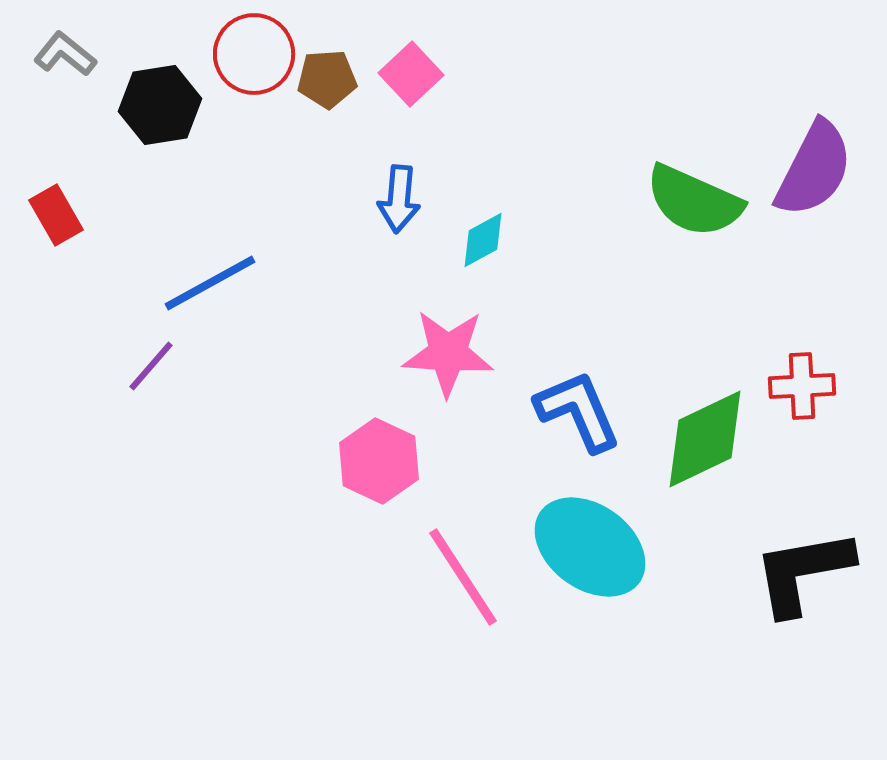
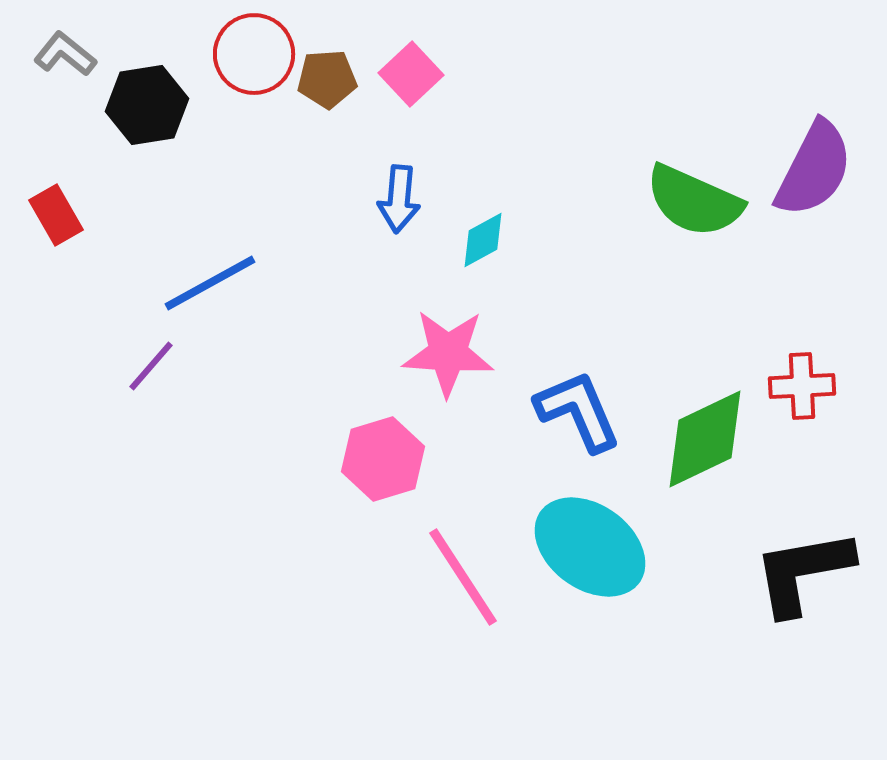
black hexagon: moved 13 px left
pink hexagon: moved 4 px right, 2 px up; rotated 18 degrees clockwise
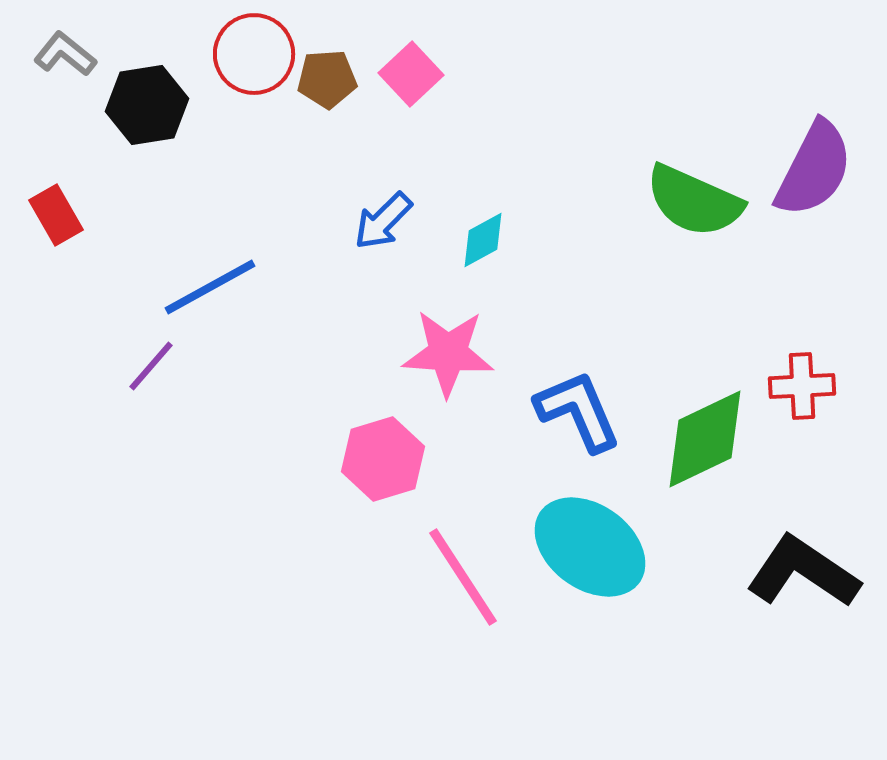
blue arrow: moved 16 px left, 22 px down; rotated 40 degrees clockwise
blue line: moved 4 px down
black L-shape: rotated 44 degrees clockwise
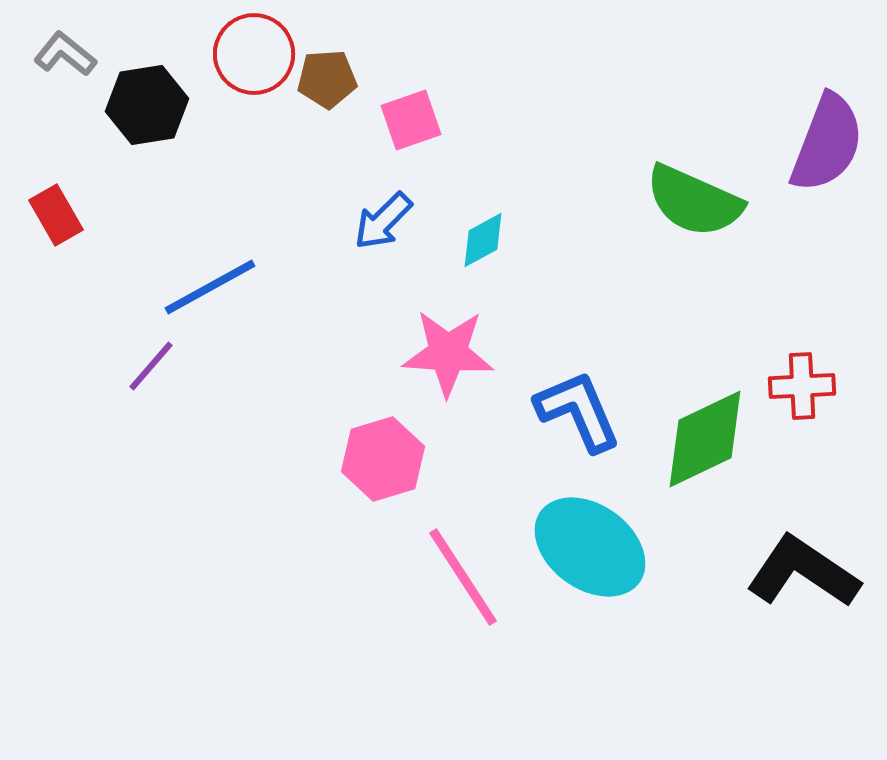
pink square: moved 46 px down; rotated 24 degrees clockwise
purple semicircle: moved 13 px right, 26 px up; rotated 6 degrees counterclockwise
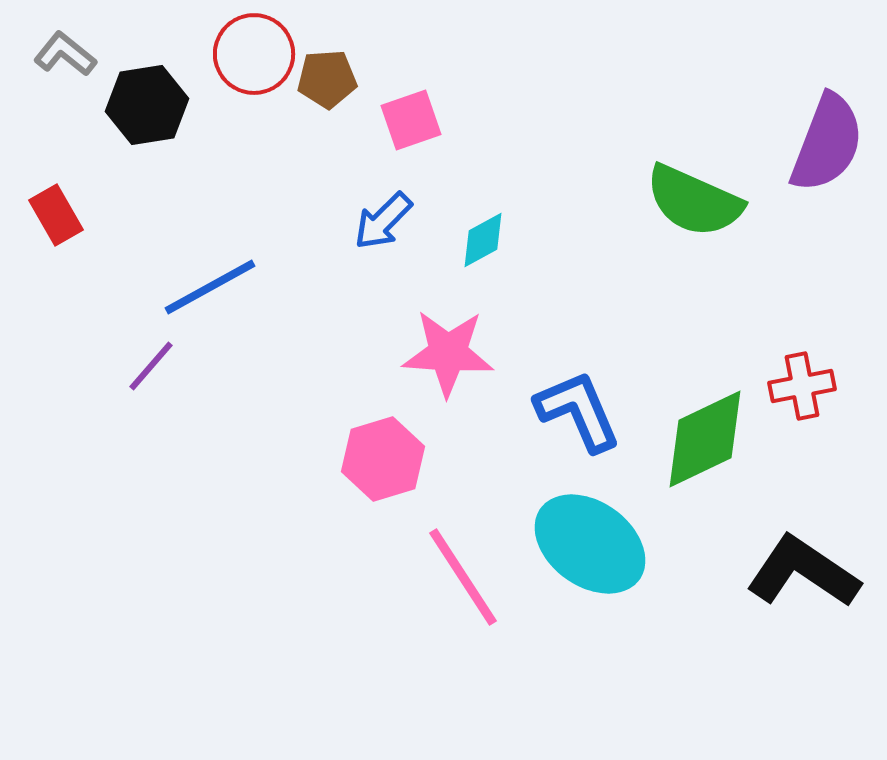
red cross: rotated 8 degrees counterclockwise
cyan ellipse: moved 3 px up
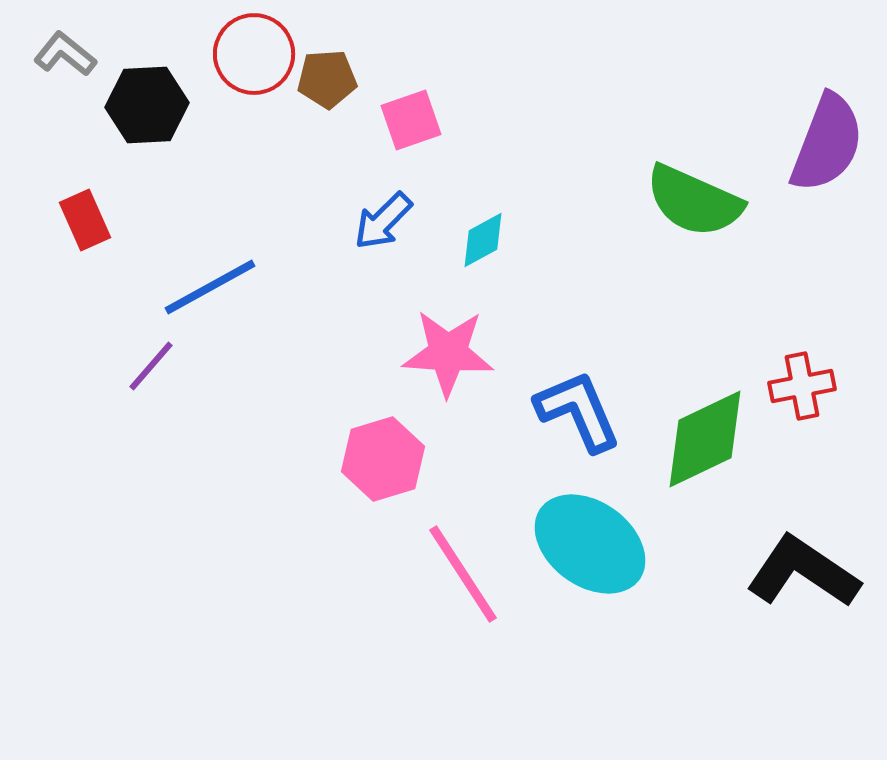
black hexagon: rotated 6 degrees clockwise
red rectangle: moved 29 px right, 5 px down; rotated 6 degrees clockwise
pink line: moved 3 px up
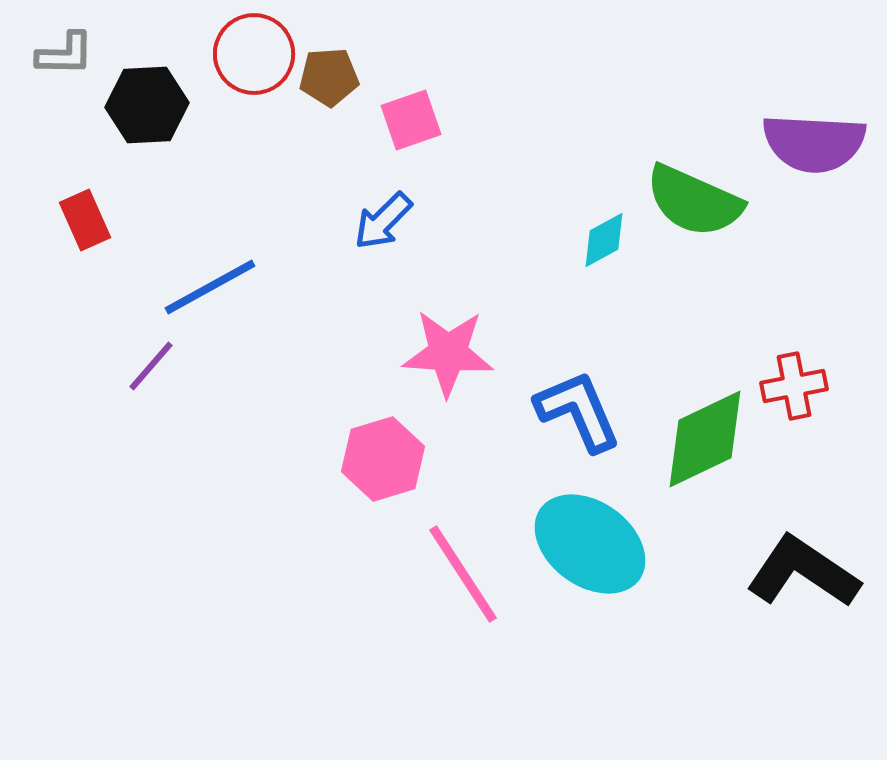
gray L-shape: rotated 142 degrees clockwise
brown pentagon: moved 2 px right, 2 px up
purple semicircle: moved 13 px left; rotated 72 degrees clockwise
cyan diamond: moved 121 px right
red cross: moved 8 px left
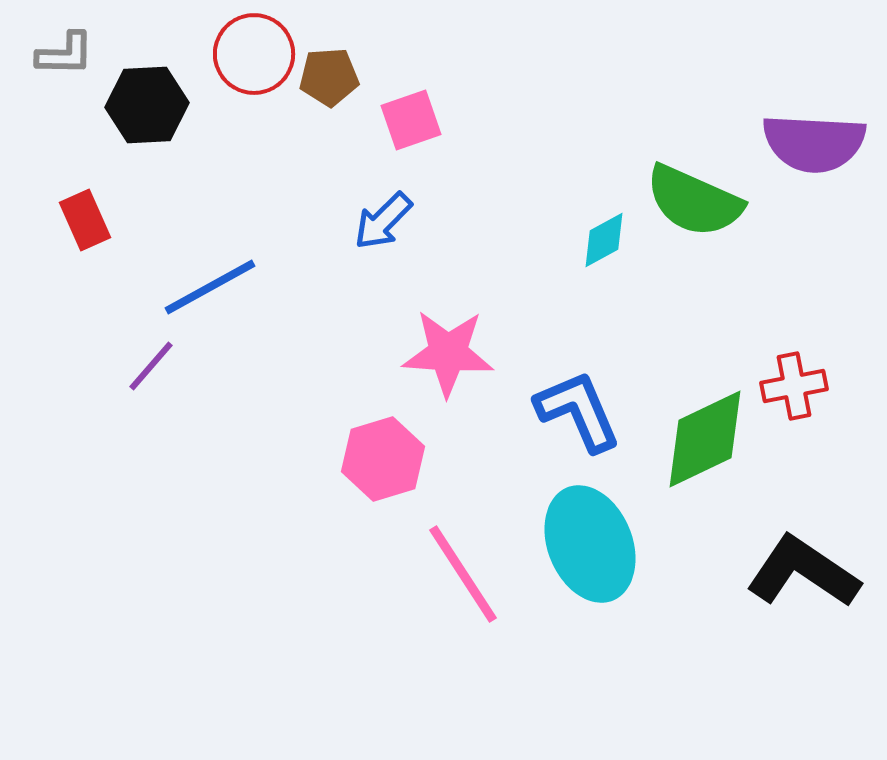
cyan ellipse: rotated 32 degrees clockwise
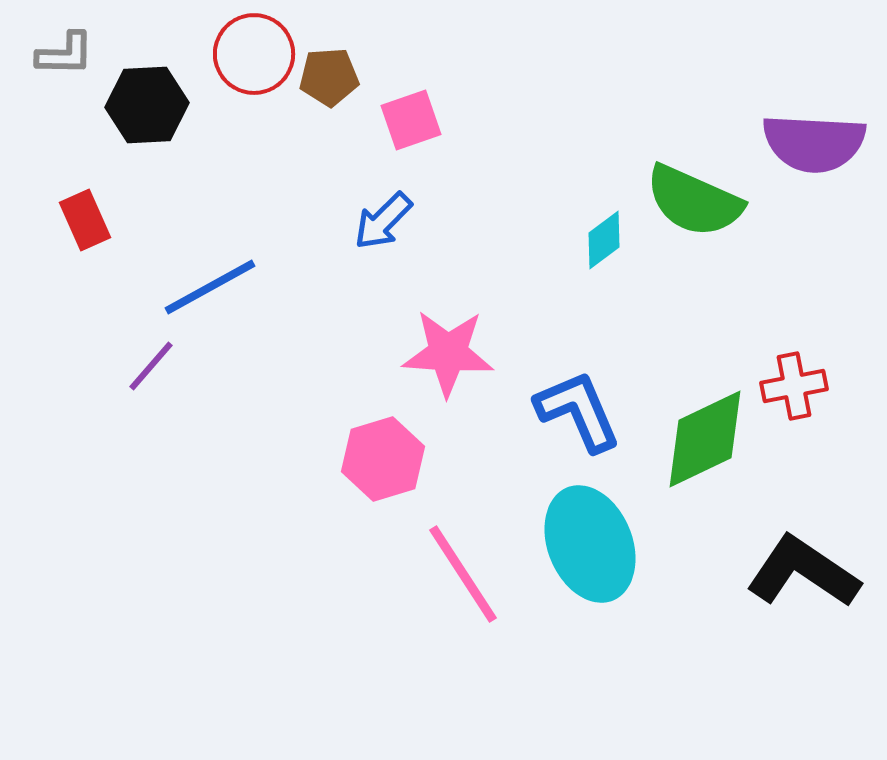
cyan diamond: rotated 8 degrees counterclockwise
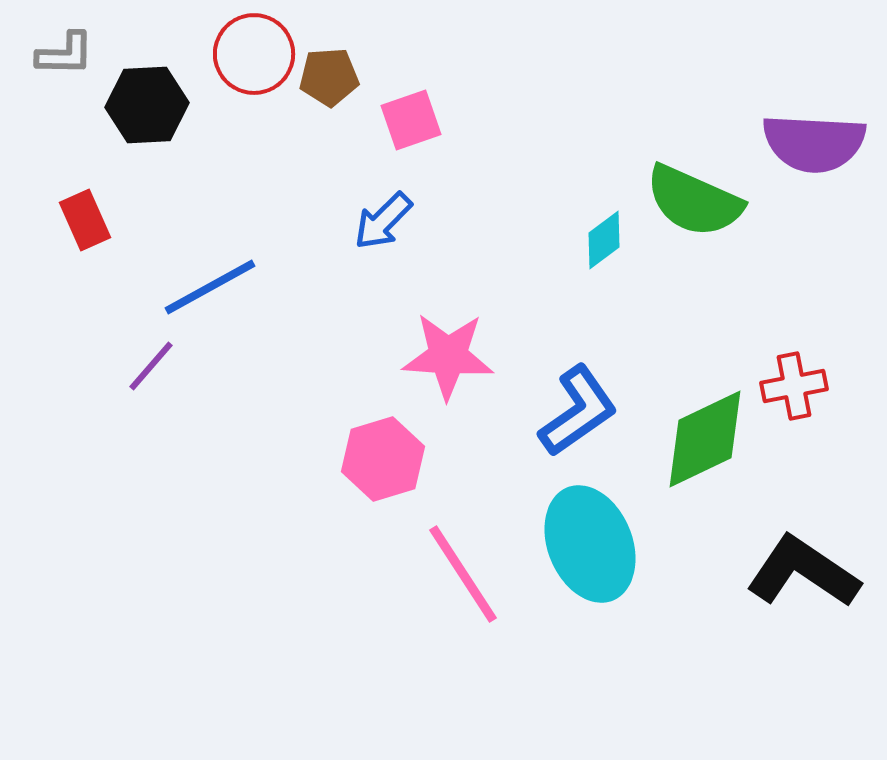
pink star: moved 3 px down
blue L-shape: rotated 78 degrees clockwise
